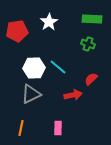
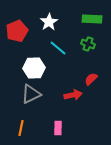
red pentagon: rotated 15 degrees counterclockwise
cyan line: moved 19 px up
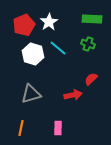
red pentagon: moved 7 px right, 6 px up
white hexagon: moved 1 px left, 14 px up; rotated 20 degrees clockwise
gray triangle: rotated 10 degrees clockwise
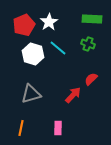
red arrow: rotated 36 degrees counterclockwise
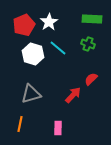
orange line: moved 1 px left, 4 px up
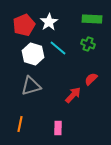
gray triangle: moved 8 px up
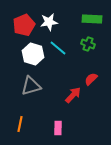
white star: rotated 24 degrees clockwise
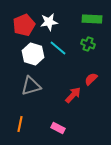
pink rectangle: rotated 64 degrees counterclockwise
